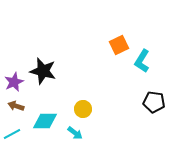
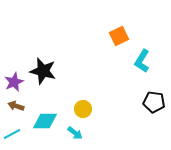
orange square: moved 9 px up
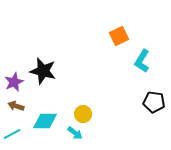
yellow circle: moved 5 px down
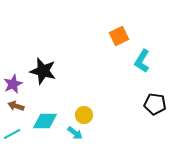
purple star: moved 1 px left, 2 px down
black pentagon: moved 1 px right, 2 px down
yellow circle: moved 1 px right, 1 px down
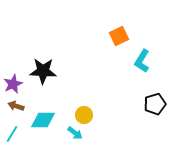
black star: rotated 12 degrees counterclockwise
black pentagon: rotated 25 degrees counterclockwise
cyan diamond: moved 2 px left, 1 px up
cyan line: rotated 30 degrees counterclockwise
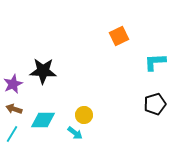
cyan L-shape: moved 13 px right, 1 px down; rotated 55 degrees clockwise
brown arrow: moved 2 px left, 3 px down
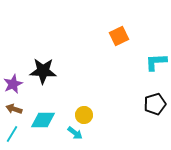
cyan L-shape: moved 1 px right
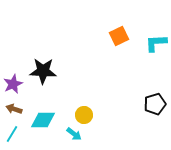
cyan L-shape: moved 19 px up
cyan arrow: moved 1 px left, 1 px down
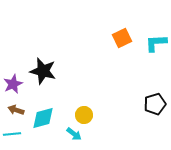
orange square: moved 3 px right, 2 px down
black star: rotated 12 degrees clockwise
brown arrow: moved 2 px right, 1 px down
cyan diamond: moved 2 px up; rotated 15 degrees counterclockwise
cyan line: rotated 54 degrees clockwise
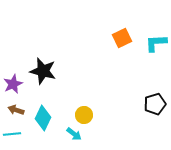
cyan diamond: rotated 50 degrees counterclockwise
